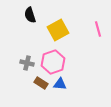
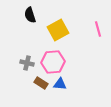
pink hexagon: rotated 15 degrees clockwise
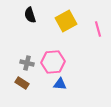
yellow square: moved 8 px right, 9 px up
brown rectangle: moved 19 px left
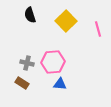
yellow square: rotated 15 degrees counterclockwise
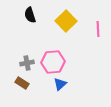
pink line: rotated 14 degrees clockwise
gray cross: rotated 24 degrees counterclockwise
blue triangle: rotated 48 degrees counterclockwise
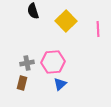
black semicircle: moved 3 px right, 4 px up
brown rectangle: rotated 72 degrees clockwise
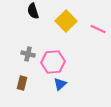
pink line: rotated 63 degrees counterclockwise
gray cross: moved 1 px right, 9 px up; rotated 24 degrees clockwise
